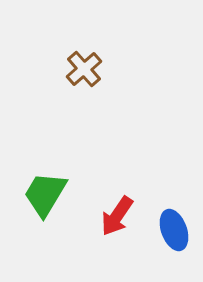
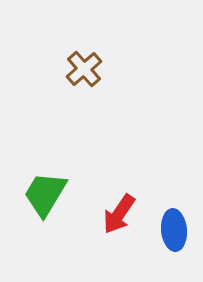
red arrow: moved 2 px right, 2 px up
blue ellipse: rotated 15 degrees clockwise
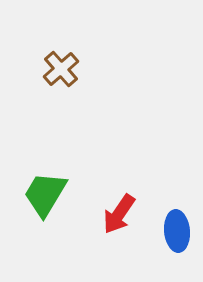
brown cross: moved 23 px left
blue ellipse: moved 3 px right, 1 px down
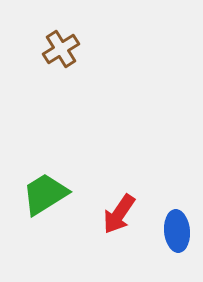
brown cross: moved 20 px up; rotated 9 degrees clockwise
green trapezoid: rotated 27 degrees clockwise
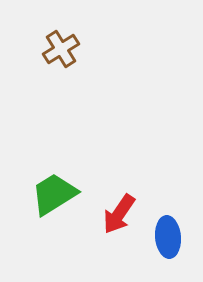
green trapezoid: moved 9 px right
blue ellipse: moved 9 px left, 6 px down
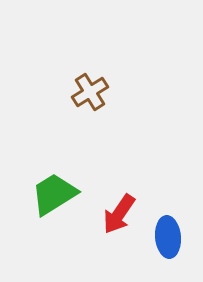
brown cross: moved 29 px right, 43 px down
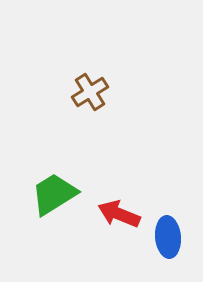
red arrow: rotated 78 degrees clockwise
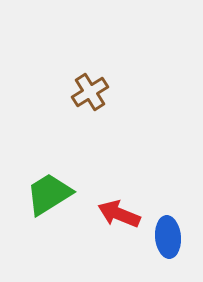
green trapezoid: moved 5 px left
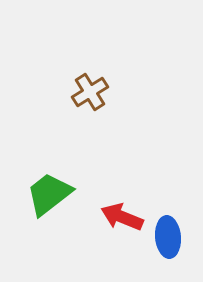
green trapezoid: rotated 6 degrees counterclockwise
red arrow: moved 3 px right, 3 px down
